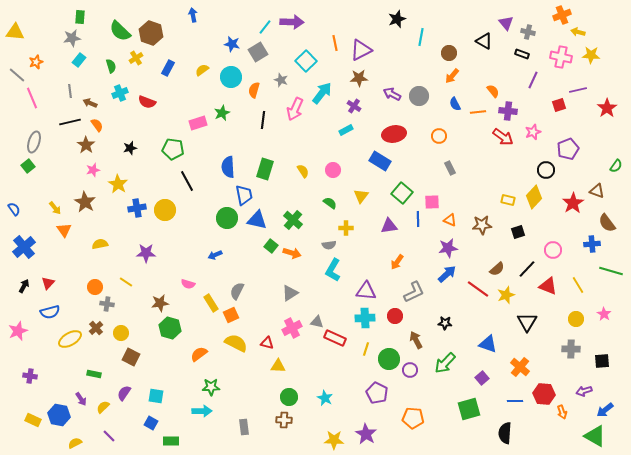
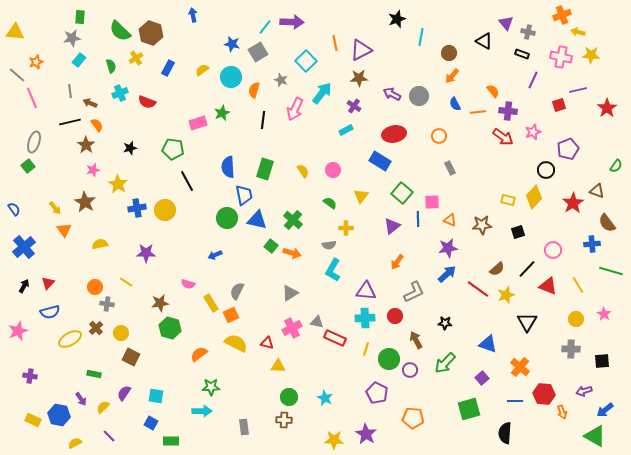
purple triangle at (389, 226): moved 3 px right; rotated 30 degrees counterclockwise
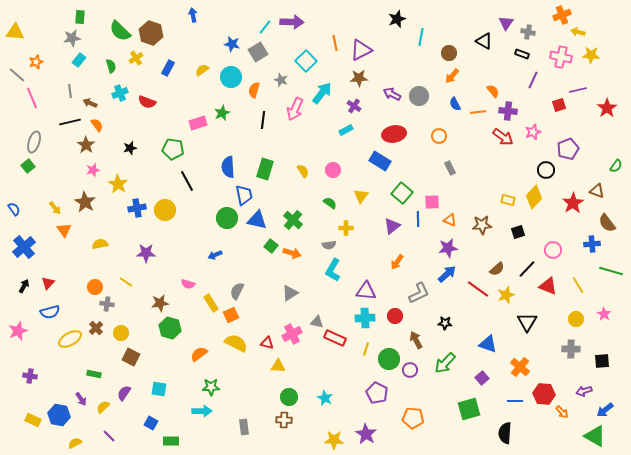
purple triangle at (506, 23): rotated 14 degrees clockwise
gray L-shape at (414, 292): moved 5 px right, 1 px down
pink cross at (292, 328): moved 6 px down
cyan square at (156, 396): moved 3 px right, 7 px up
orange arrow at (562, 412): rotated 24 degrees counterclockwise
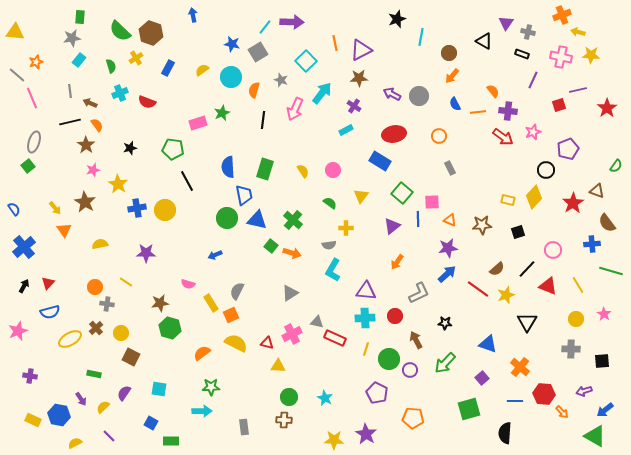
orange semicircle at (199, 354): moved 3 px right, 1 px up
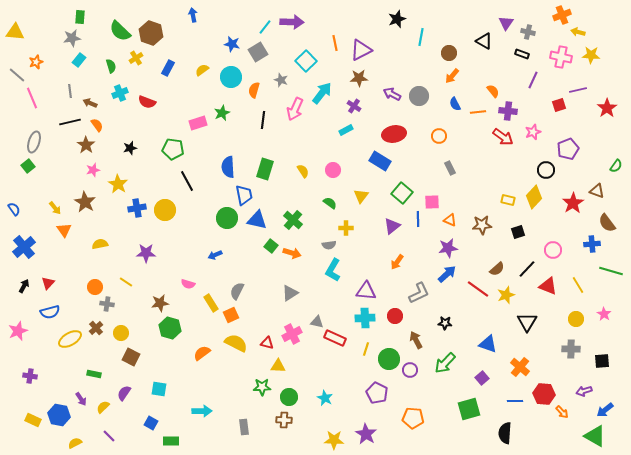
green star at (211, 387): moved 51 px right
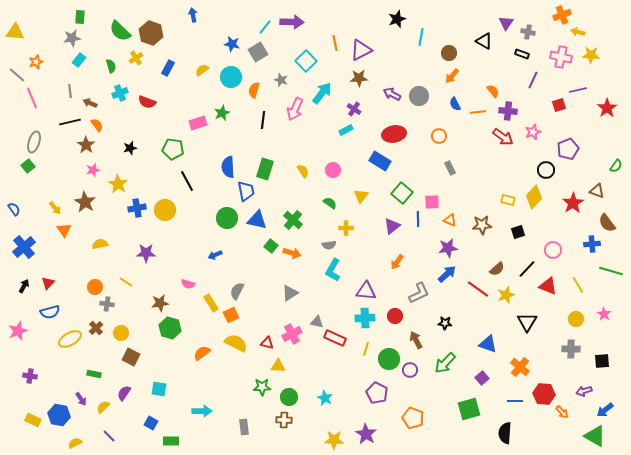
purple cross at (354, 106): moved 3 px down
blue trapezoid at (244, 195): moved 2 px right, 4 px up
orange pentagon at (413, 418): rotated 15 degrees clockwise
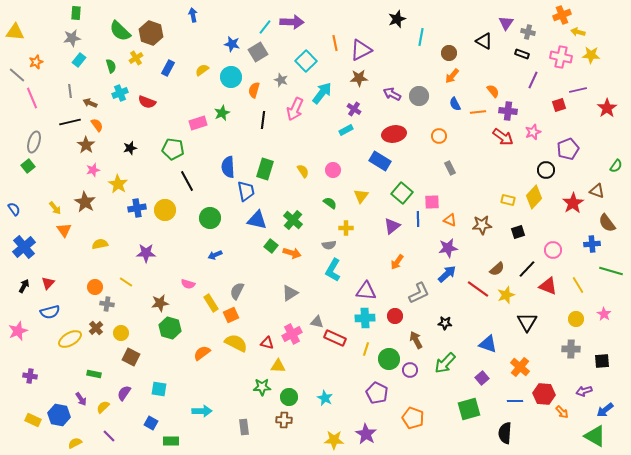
green rectangle at (80, 17): moved 4 px left, 4 px up
green circle at (227, 218): moved 17 px left
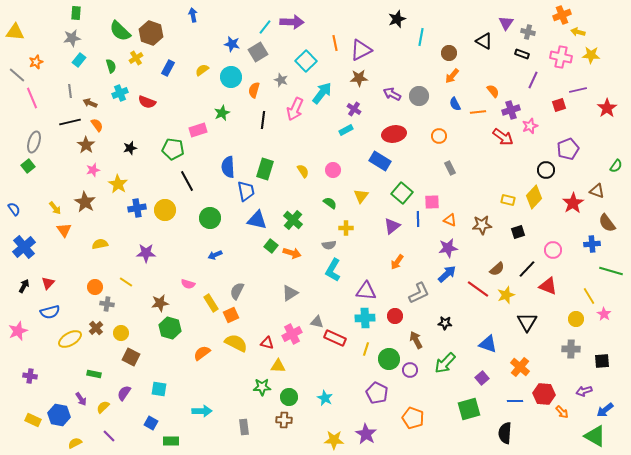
purple cross at (508, 111): moved 3 px right, 1 px up; rotated 24 degrees counterclockwise
pink rectangle at (198, 123): moved 7 px down
pink star at (533, 132): moved 3 px left, 6 px up
yellow line at (578, 285): moved 11 px right, 11 px down
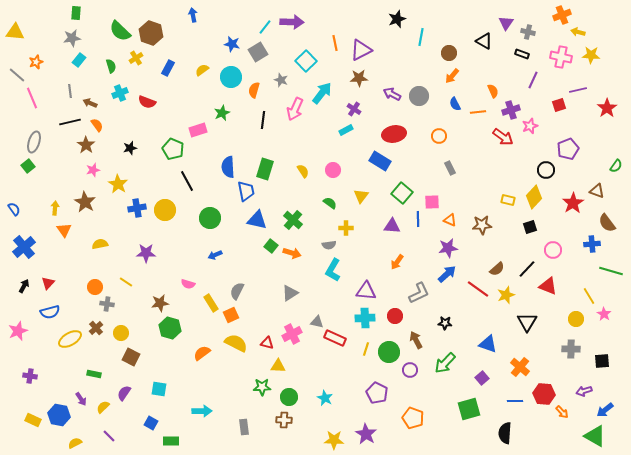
orange semicircle at (493, 91): rotated 16 degrees clockwise
green pentagon at (173, 149): rotated 15 degrees clockwise
yellow arrow at (55, 208): rotated 136 degrees counterclockwise
purple triangle at (392, 226): rotated 42 degrees clockwise
black square at (518, 232): moved 12 px right, 5 px up
green circle at (389, 359): moved 7 px up
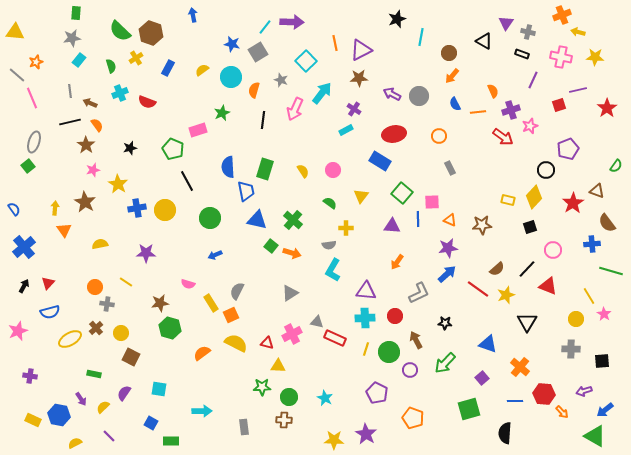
yellow star at (591, 55): moved 4 px right, 2 px down
